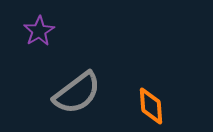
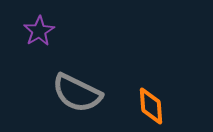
gray semicircle: rotated 63 degrees clockwise
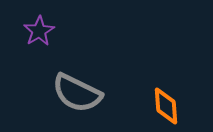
orange diamond: moved 15 px right
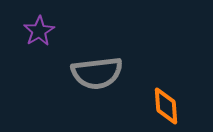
gray semicircle: moved 20 px right, 20 px up; rotated 33 degrees counterclockwise
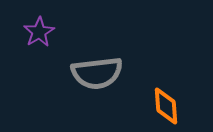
purple star: moved 1 px down
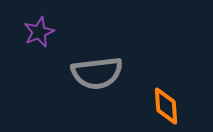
purple star: rotated 8 degrees clockwise
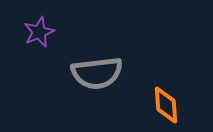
orange diamond: moved 1 px up
